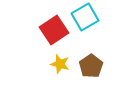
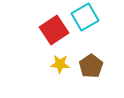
yellow star: rotated 12 degrees counterclockwise
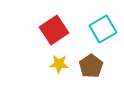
cyan square: moved 18 px right, 12 px down
yellow star: moved 1 px left
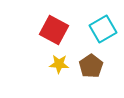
red square: rotated 28 degrees counterclockwise
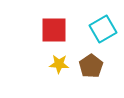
red square: rotated 28 degrees counterclockwise
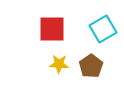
red square: moved 2 px left, 1 px up
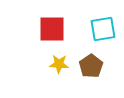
cyan square: rotated 20 degrees clockwise
